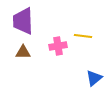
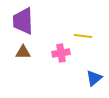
pink cross: moved 3 px right, 7 px down
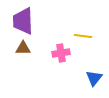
brown triangle: moved 4 px up
blue triangle: rotated 12 degrees counterclockwise
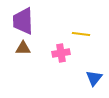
yellow line: moved 2 px left, 2 px up
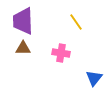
yellow line: moved 5 px left, 12 px up; rotated 48 degrees clockwise
pink cross: rotated 18 degrees clockwise
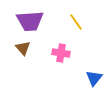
purple trapezoid: moved 7 px right; rotated 92 degrees counterclockwise
brown triangle: rotated 49 degrees clockwise
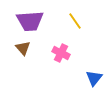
yellow line: moved 1 px left, 1 px up
pink cross: rotated 18 degrees clockwise
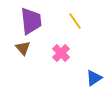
purple trapezoid: moved 1 px right; rotated 92 degrees counterclockwise
pink cross: rotated 18 degrees clockwise
blue triangle: rotated 18 degrees clockwise
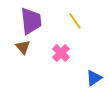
brown triangle: moved 1 px up
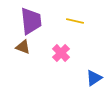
yellow line: rotated 42 degrees counterclockwise
brown triangle: rotated 28 degrees counterclockwise
